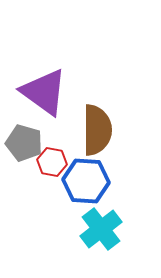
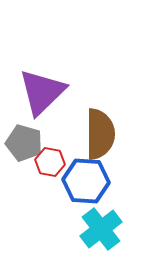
purple triangle: moved 2 px left; rotated 40 degrees clockwise
brown semicircle: moved 3 px right, 4 px down
red hexagon: moved 2 px left
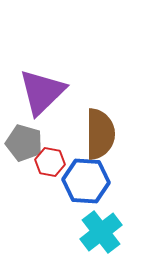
cyan cross: moved 3 px down
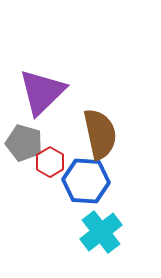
brown semicircle: rotated 12 degrees counterclockwise
red hexagon: rotated 20 degrees clockwise
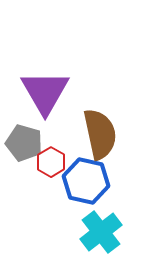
purple triangle: moved 3 px right; rotated 16 degrees counterclockwise
red hexagon: moved 1 px right
blue hexagon: rotated 9 degrees clockwise
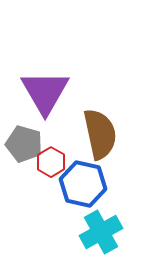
gray pentagon: moved 1 px down
blue hexagon: moved 3 px left, 3 px down
cyan cross: rotated 9 degrees clockwise
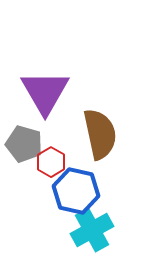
blue hexagon: moved 7 px left, 7 px down
cyan cross: moved 9 px left, 2 px up
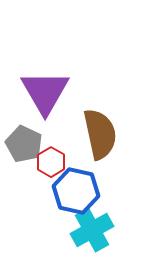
gray pentagon: rotated 9 degrees clockwise
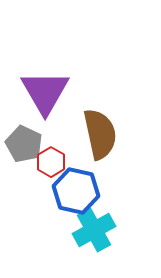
cyan cross: moved 2 px right
